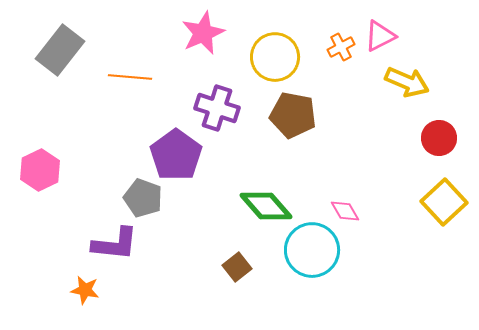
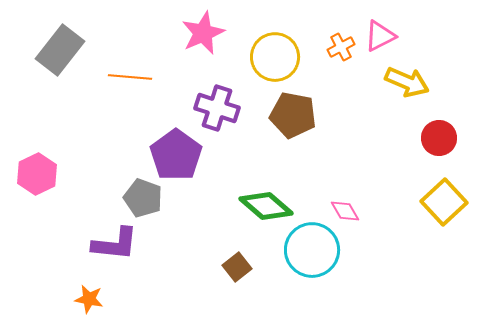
pink hexagon: moved 3 px left, 4 px down
green diamond: rotated 8 degrees counterclockwise
orange star: moved 4 px right, 9 px down
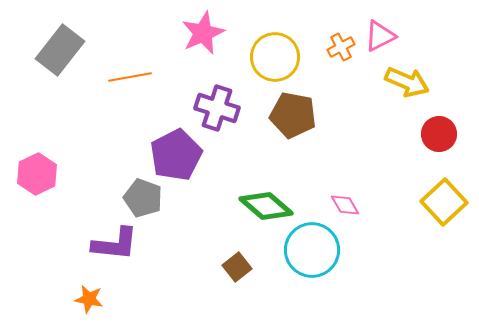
orange line: rotated 15 degrees counterclockwise
red circle: moved 4 px up
purple pentagon: rotated 9 degrees clockwise
pink diamond: moved 6 px up
